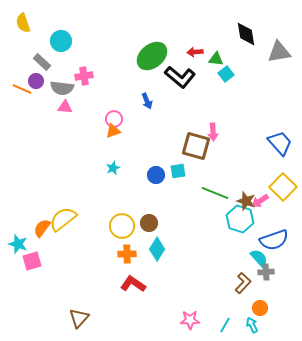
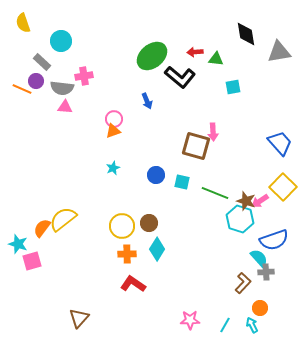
cyan square at (226, 74): moved 7 px right, 13 px down; rotated 28 degrees clockwise
cyan square at (178, 171): moved 4 px right, 11 px down; rotated 21 degrees clockwise
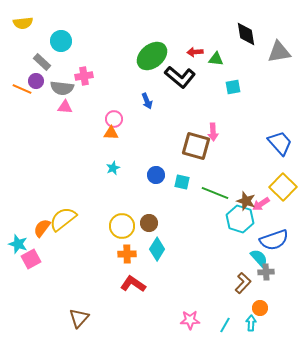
yellow semicircle at (23, 23): rotated 78 degrees counterclockwise
orange triangle at (113, 131): moved 2 px left, 2 px down; rotated 21 degrees clockwise
pink arrow at (260, 201): moved 1 px right, 3 px down
pink square at (32, 261): moved 1 px left, 2 px up; rotated 12 degrees counterclockwise
cyan arrow at (252, 325): moved 1 px left, 2 px up; rotated 28 degrees clockwise
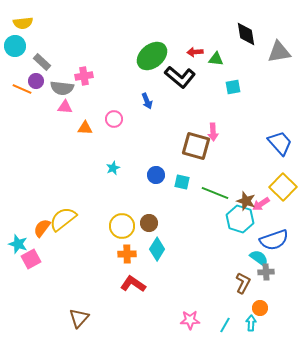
cyan circle at (61, 41): moved 46 px left, 5 px down
orange triangle at (111, 133): moved 26 px left, 5 px up
cyan semicircle at (259, 258): rotated 12 degrees counterclockwise
brown L-shape at (243, 283): rotated 15 degrees counterclockwise
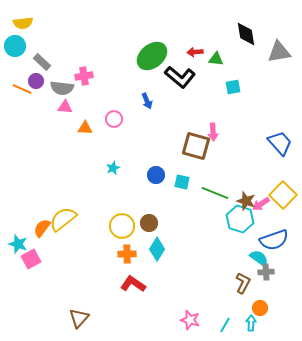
yellow square at (283, 187): moved 8 px down
pink star at (190, 320): rotated 18 degrees clockwise
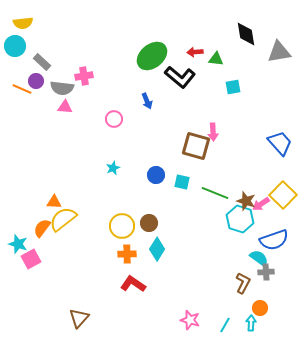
orange triangle at (85, 128): moved 31 px left, 74 px down
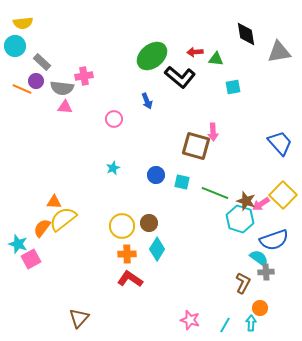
red L-shape at (133, 284): moved 3 px left, 5 px up
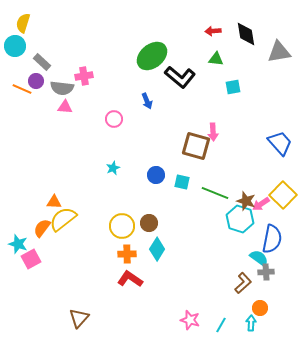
yellow semicircle at (23, 23): rotated 114 degrees clockwise
red arrow at (195, 52): moved 18 px right, 21 px up
blue semicircle at (274, 240): moved 2 px left, 1 px up; rotated 60 degrees counterclockwise
brown L-shape at (243, 283): rotated 20 degrees clockwise
cyan line at (225, 325): moved 4 px left
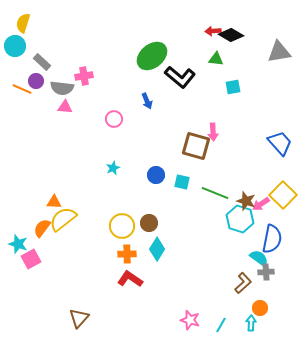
black diamond at (246, 34): moved 15 px left, 1 px down; rotated 50 degrees counterclockwise
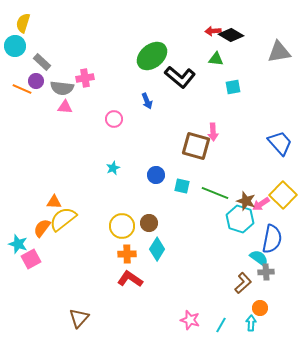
pink cross at (84, 76): moved 1 px right, 2 px down
cyan square at (182, 182): moved 4 px down
